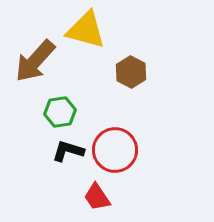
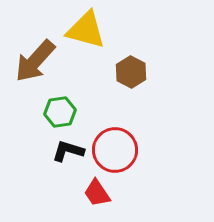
red trapezoid: moved 4 px up
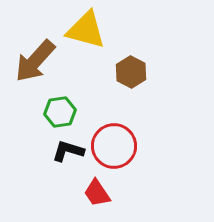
red circle: moved 1 px left, 4 px up
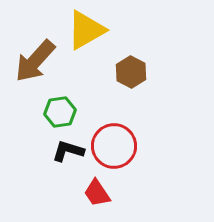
yellow triangle: rotated 45 degrees counterclockwise
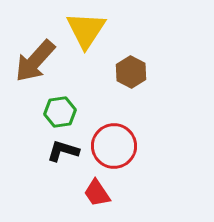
yellow triangle: rotated 27 degrees counterclockwise
black L-shape: moved 5 px left
